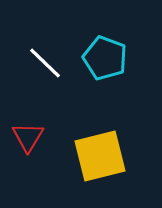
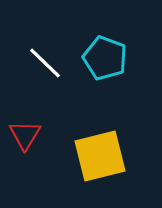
red triangle: moved 3 px left, 2 px up
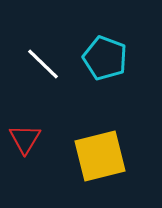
white line: moved 2 px left, 1 px down
red triangle: moved 4 px down
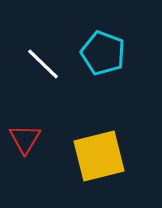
cyan pentagon: moved 2 px left, 5 px up
yellow square: moved 1 px left
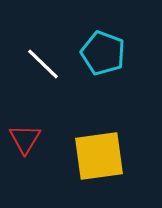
yellow square: rotated 6 degrees clockwise
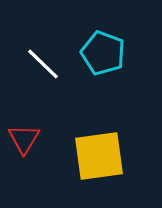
red triangle: moved 1 px left
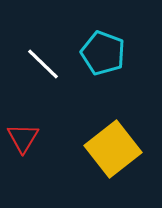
red triangle: moved 1 px left, 1 px up
yellow square: moved 14 px right, 7 px up; rotated 30 degrees counterclockwise
